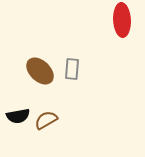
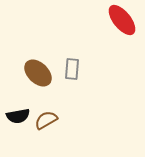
red ellipse: rotated 36 degrees counterclockwise
brown ellipse: moved 2 px left, 2 px down
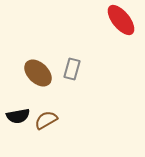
red ellipse: moved 1 px left
gray rectangle: rotated 10 degrees clockwise
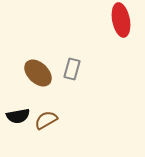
red ellipse: rotated 28 degrees clockwise
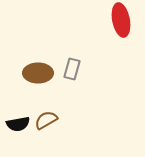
brown ellipse: rotated 44 degrees counterclockwise
black semicircle: moved 8 px down
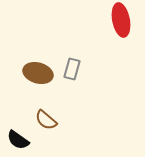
brown ellipse: rotated 16 degrees clockwise
brown semicircle: rotated 110 degrees counterclockwise
black semicircle: moved 16 px down; rotated 45 degrees clockwise
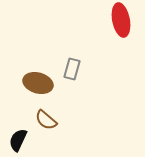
brown ellipse: moved 10 px down
black semicircle: rotated 80 degrees clockwise
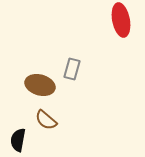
brown ellipse: moved 2 px right, 2 px down
black semicircle: rotated 15 degrees counterclockwise
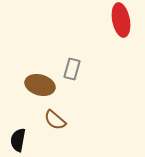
brown semicircle: moved 9 px right
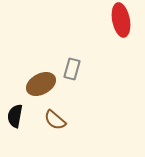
brown ellipse: moved 1 px right, 1 px up; rotated 44 degrees counterclockwise
black semicircle: moved 3 px left, 24 px up
